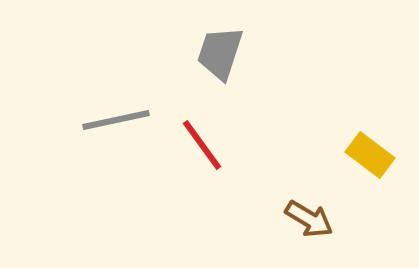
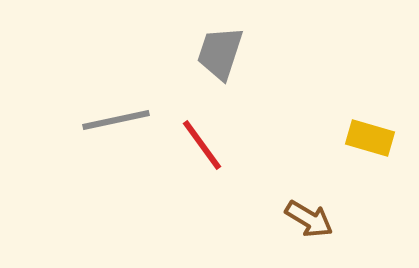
yellow rectangle: moved 17 px up; rotated 21 degrees counterclockwise
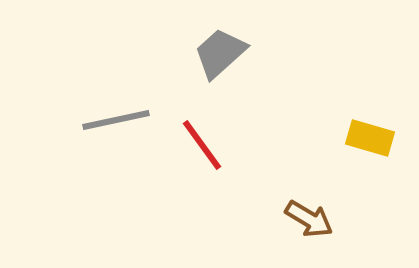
gray trapezoid: rotated 30 degrees clockwise
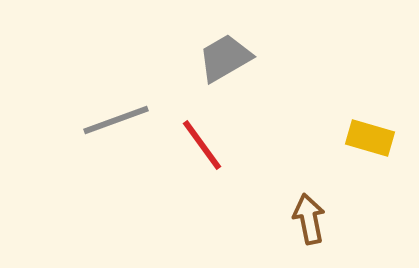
gray trapezoid: moved 5 px right, 5 px down; rotated 12 degrees clockwise
gray line: rotated 8 degrees counterclockwise
brown arrow: rotated 132 degrees counterclockwise
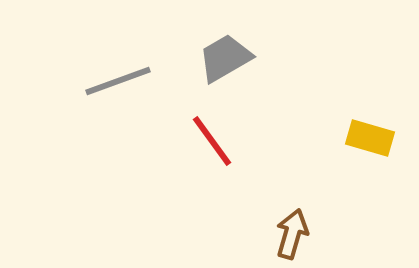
gray line: moved 2 px right, 39 px up
red line: moved 10 px right, 4 px up
brown arrow: moved 17 px left, 15 px down; rotated 27 degrees clockwise
